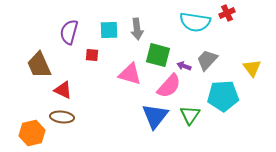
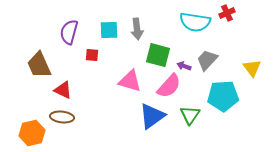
pink triangle: moved 7 px down
blue triangle: moved 3 px left; rotated 16 degrees clockwise
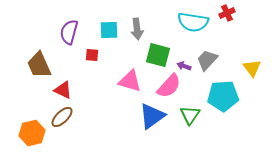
cyan semicircle: moved 2 px left
brown ellipse: rotated 50 degrees counterclockwise
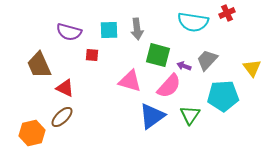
purple semicircle: rotated 90 degrees counterclockwise
red triangle: moved 2 px right, 2 px up
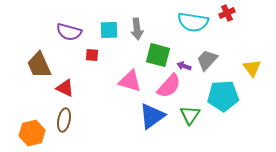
brown ellipse: moved 2 px right, 3 px down; rotated 35 degrees counterclockwise
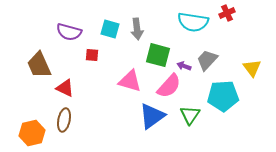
cyan square: moved 1 px right, 1 px up; rotated 18 degrees clockwise
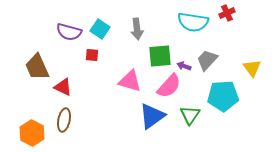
cyan square: moved 10 px left; rotated 18 degrees clockwise
green square: moved 2 px right, 1 px down; rotated 20 degrees counterclockwise
brown trapezoid: moved 2 px left, 2 px down
red triangle: moved 2 px left, 1 px up
orange hexagon: rotated 20 degrees counterclockwise
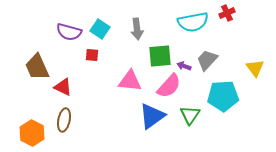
cyan semicircle: rotated 20 degrees counterclockwise
yellow triangle: moved 3 px right
pink triangle: rotated 10 degrees counterclockwise
